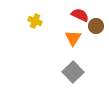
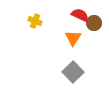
brown circle: moved 2 px left, 3 px up
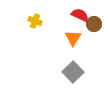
brown circle: moved 1 px down
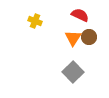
brown circle: moved 5 px left, 13 px down
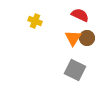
brown circle: moved 2 px left, 1 px down
gray square: moved 2 px right, 2 px up; rotated 20 degrees counterclockwise
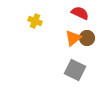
red semicircle: moved 2 px up
orange triangle: rotated 18 degrees clockwise
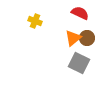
gray square: moved 4 px right, 7 px up
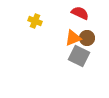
orange triangle: rotated 18 degrees clockwise
gray square: moved 7 px up
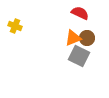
yellow cross: moved 20 px left, 5 px down
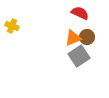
yellow cross: moved 3 px left
brown circle: moved 1 px up
gray square: rotated 30 degrees clockwise
